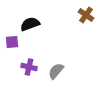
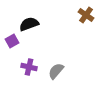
black semicircle: moved 1 px left
purple square: moved 1 px up; rotated 24 degrees counterclockwise
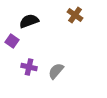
brown cross: moved 11 px left
black semicircle: moved 3 px up
purple square: rotated 24 degrees counterclockwise
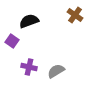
gray semicircle: rotated 18 degrees clockwise
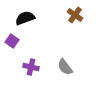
black semicircle: moved 4 px left, 3 px up
purple cross: moved 2 px right
gray semicircle: moved 9 px right, 4 px up; rotated 96 degrees counterclockwise
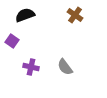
black semicircle: moved 3 px up
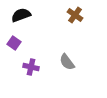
black semicircle: moved 4 px left
purple square: moved 2 px right, 2 px down
gray semicircle: moved 2 px right, 5 px up
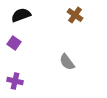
purple cross: moved 16 px left, 14 px down
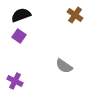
purple square: moved 5 px right, 7 px up
gray semicircle: moved 3 px left, 4 px down; rotated 18 degrees counterclockwise
purple cross: rotated 14 degrees clockwise
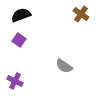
brown cross: moved 6 px right, 1 px up
purple square: moved 4 px down
